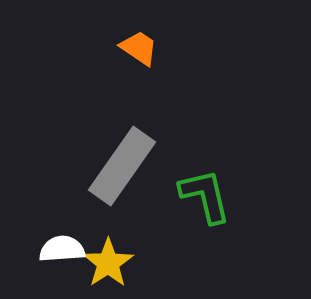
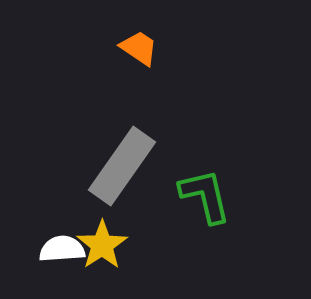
yellow star: moved 6 px left, 18 px up
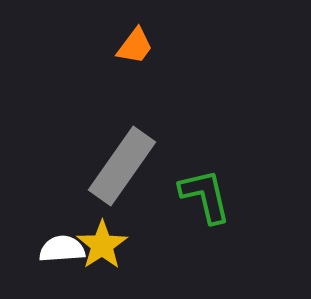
orange trapezoid: moved 4 px left, 2 px up; rotated 93 degrees clockwise
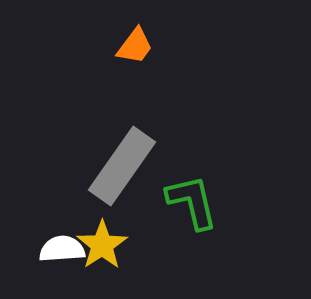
green L-shape: moved 13 px left, 6 px down
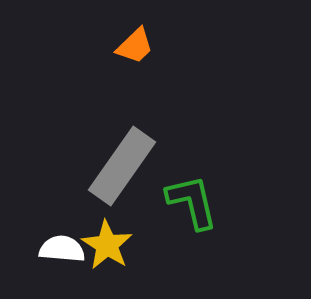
orange trapezoid: rotated 9 degrees clockwise
yellow star: moved 5 px right; rotated 6 degrees counterclockwise
white semicircle: rotated 9 degrees clockwise
